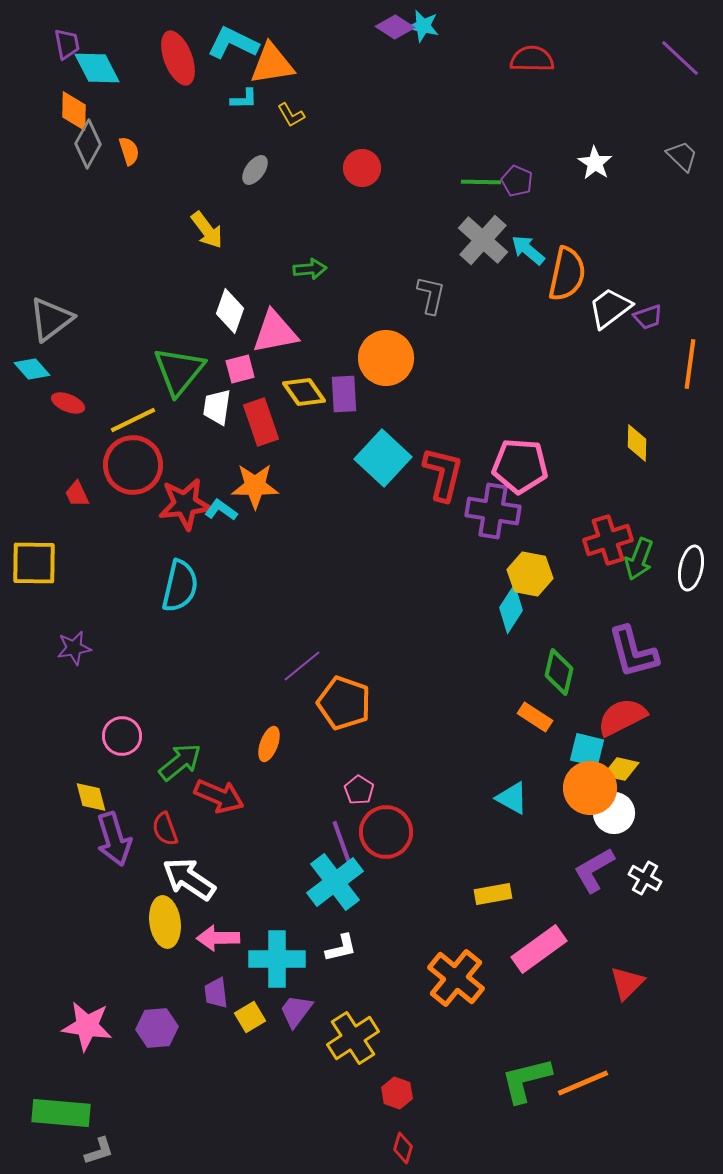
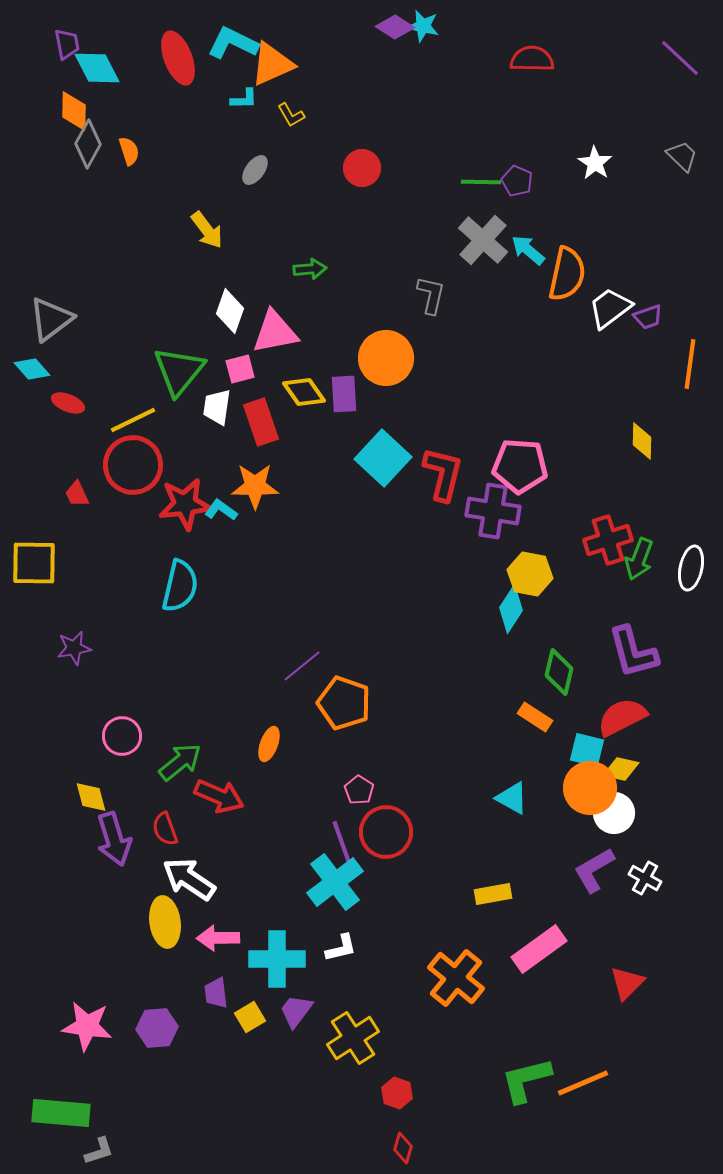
orange triangle at (272, 64): rotated 15 degrees counterclockwise
yellow diamond at (637, 443): moved 5 px right, 2 px up
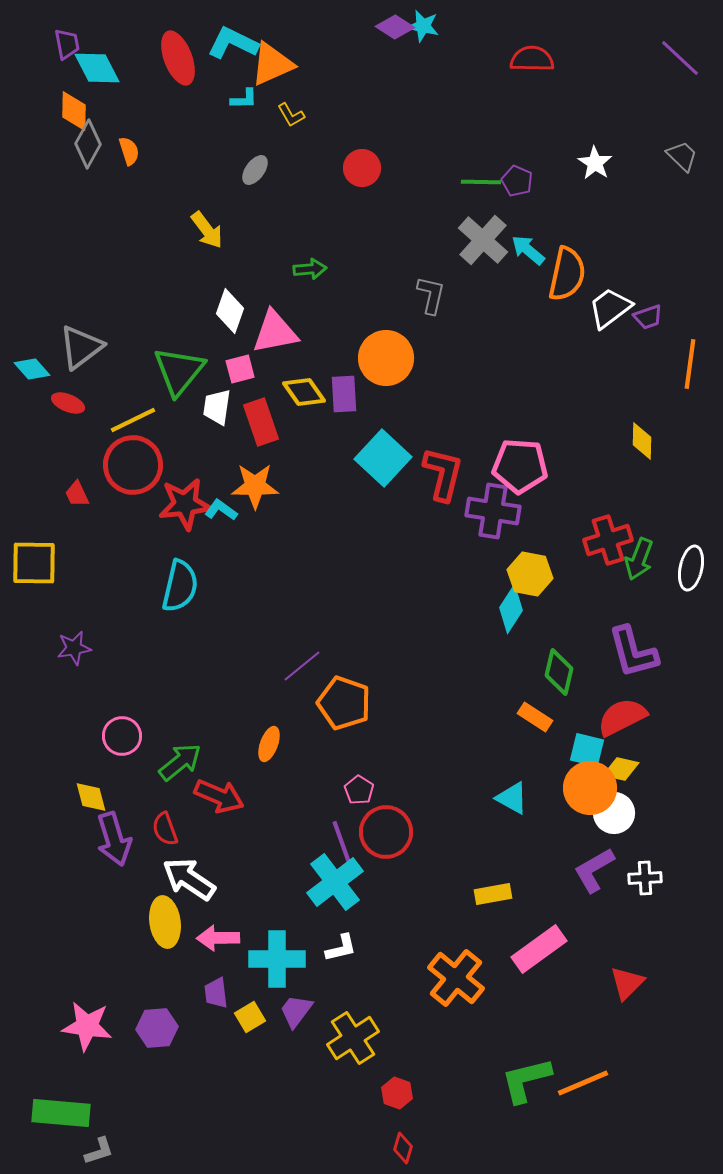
gray triangle at (51, 319): moved 30 px right, 28 px down
white cross at (645, 878): rotated 32 degrees counterclockwise
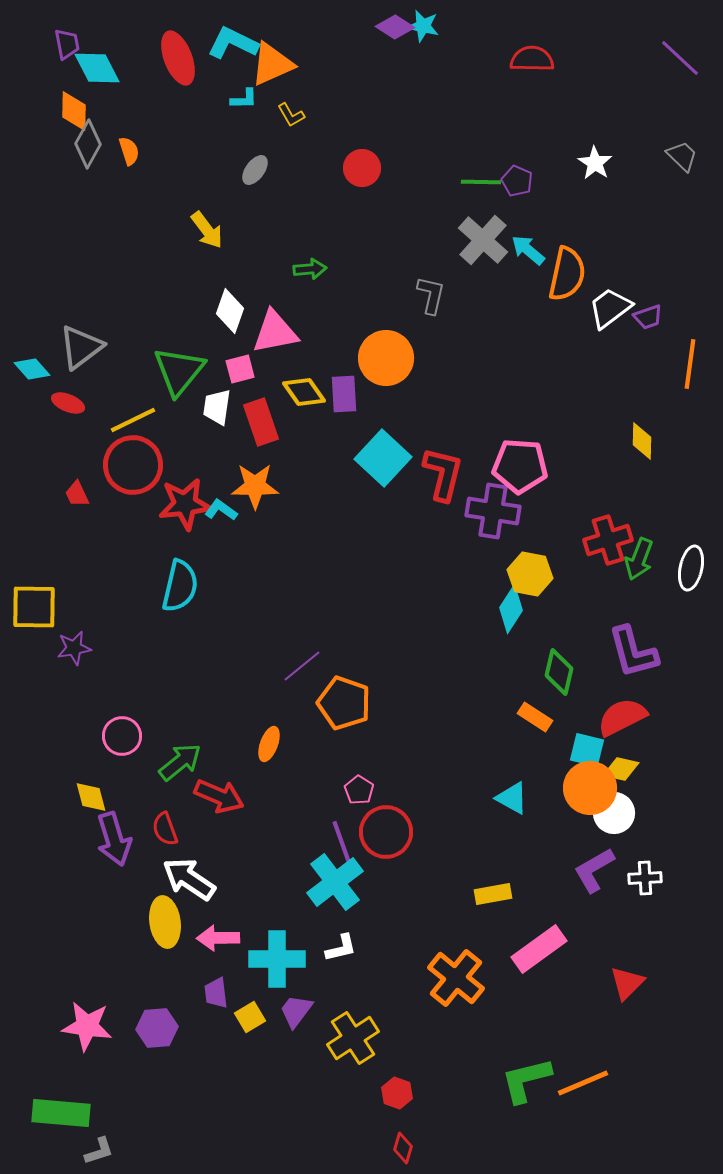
yellow square at (34, 563): moved 44 px down
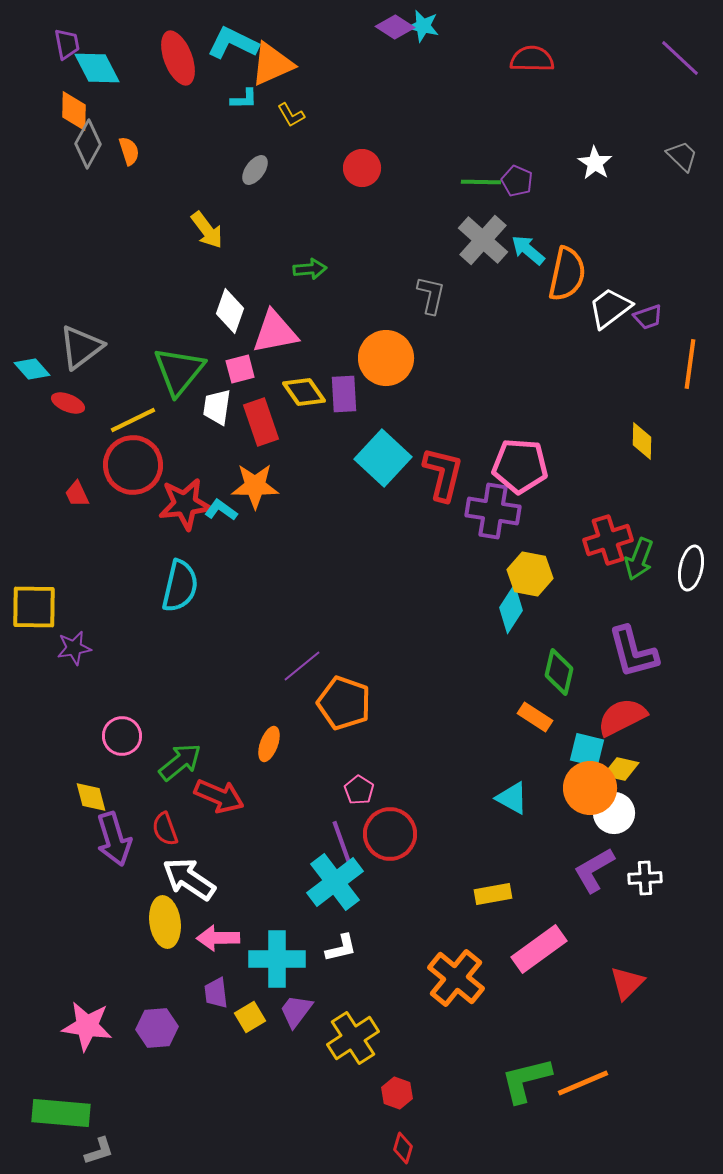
red circle at (386, 832): moved 4 px right, 2 px down
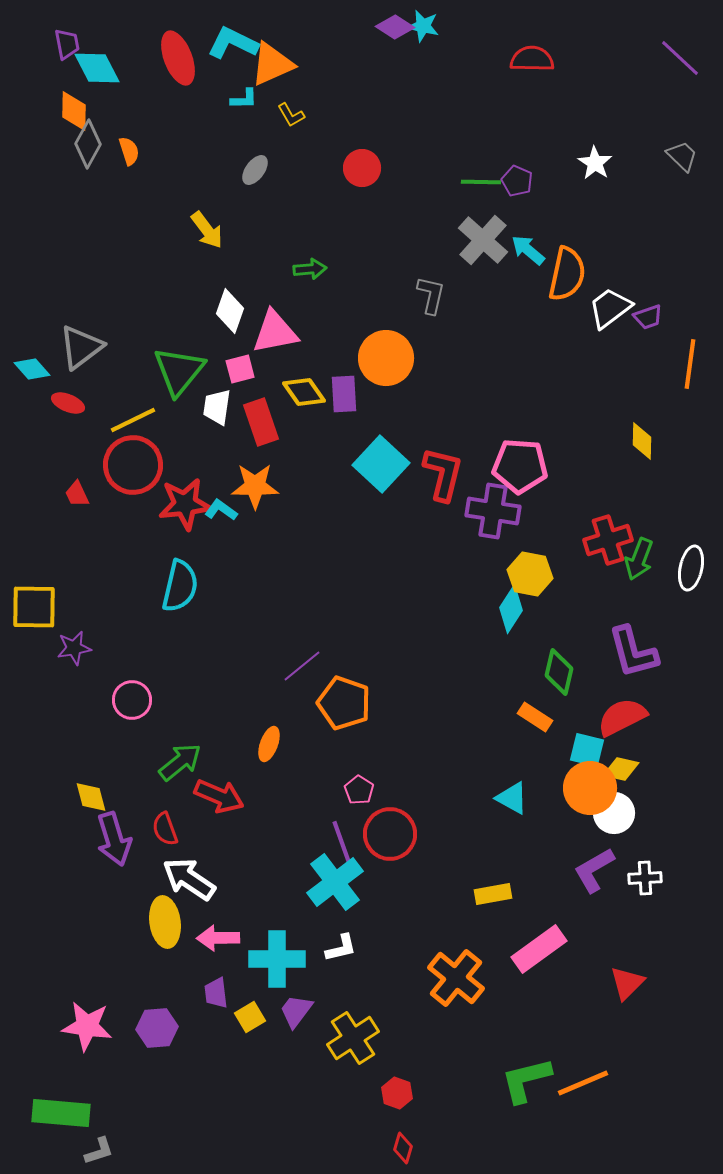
cyan square at (383, 458): moved 2 px left, 6 px down
pink circle at (122, 736): moved 10 px right, 36 px up
